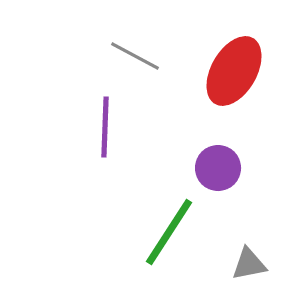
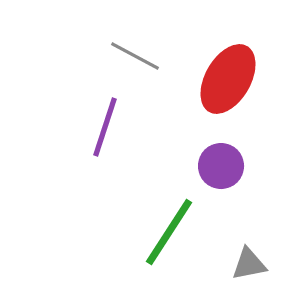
red ellipse: moved 6 px left, 8 px down
purple line: rotated 16 degrees clockwise
purple circle: moved 3 px right, 2 px up
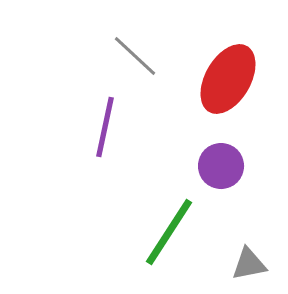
gray line: rotated 15 degrees clockwise
purple line: rotated 6 degrees counterclockwise
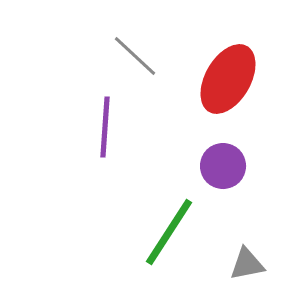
purple line: rotated 8 degrees counterclockwise
purple circle: moved 2 px right
gray triangle: moved 2 px left
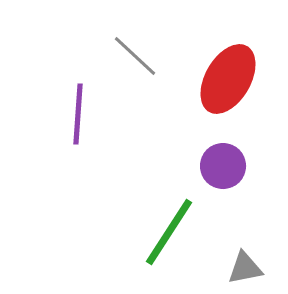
purple line: moved 27 px left, 13 px up
gray triangle: moved 2 px left, 4 px down
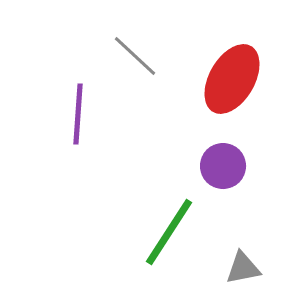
red ellipse: moved 4 px right
gray triangle: moved 2 px left
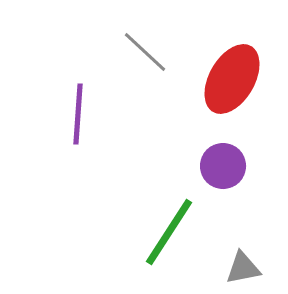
gray line: moved 10 px right, 4 px up
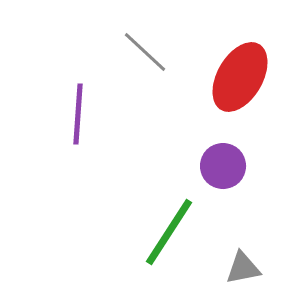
red ellipse: moved 8 px right, 2 px up
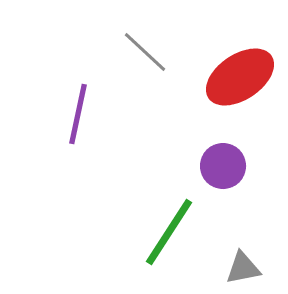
red ellipse: rotated 26 degrees clockwise
purple line: rotated 8 degrees clockwise
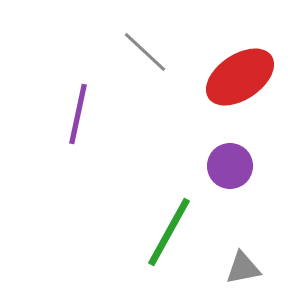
purple circle: moved 7 px right
green line: rotated 4 degrees counterclockwise
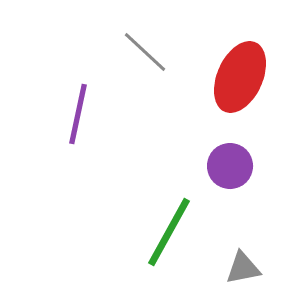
red ellipse: rotated 32 degrees counterclockwise
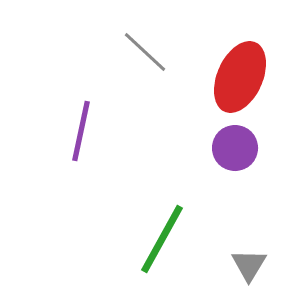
purple line: moved 3 px right, 17 px down
purple circle: moved 5 px right, 18 px up
green line: moved 7 px left, 7 px down
gray triangle: moved 6 px right, 3 px up; rotated 48 degrees counterclockwise
